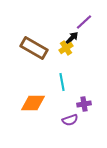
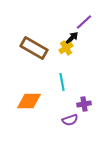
orange diamond: moved 4 px left, 2 px up
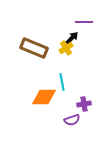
purple line: rotated 42 degrees clockwise
brown rectangle: rotated 8 degrees counterclockwise
orange diamond: moved 15 px right, 4 px up
purple semicircle: moved 2 px right
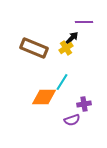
cyan line: rotated 42 degrees clockwise
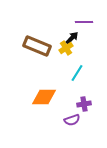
brown rectangle: moved 3 px right, 2 px up
cyan line: moved 15 px right, 9 px up
